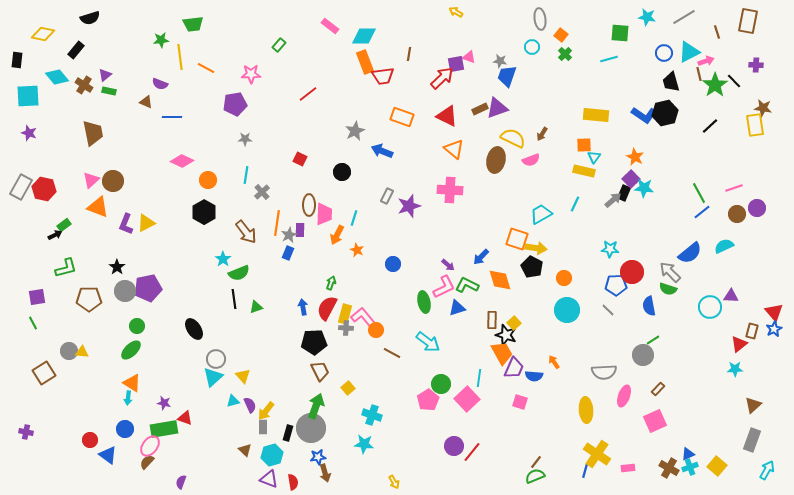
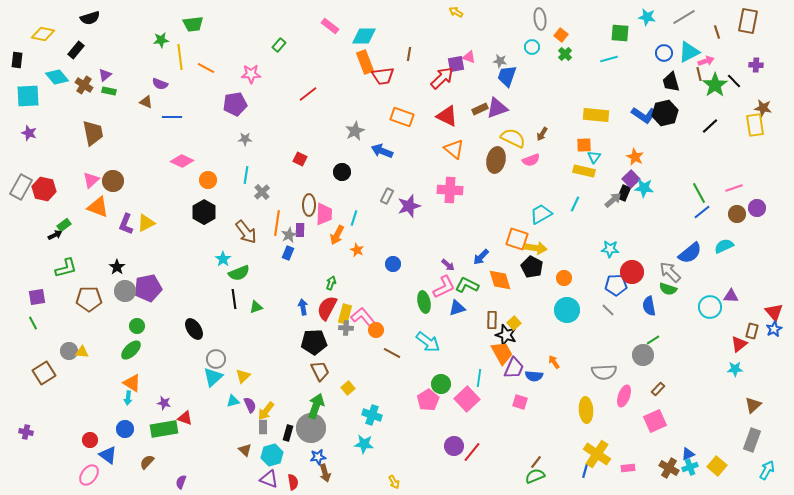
yellow triangle at (243, 376): rotated 28 degrees clockwise
pink ellipse at (150, 446): moved 61 px left, 29 px down
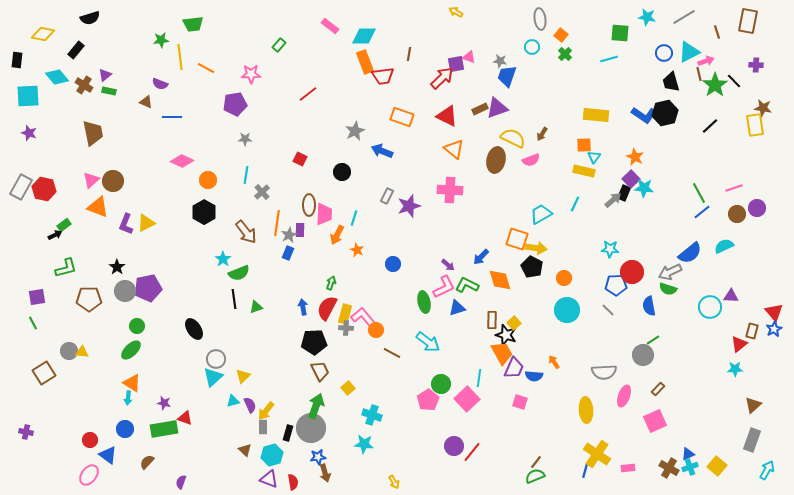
gray arrow at (670, 272): rotated 70 degrees counterclockwise
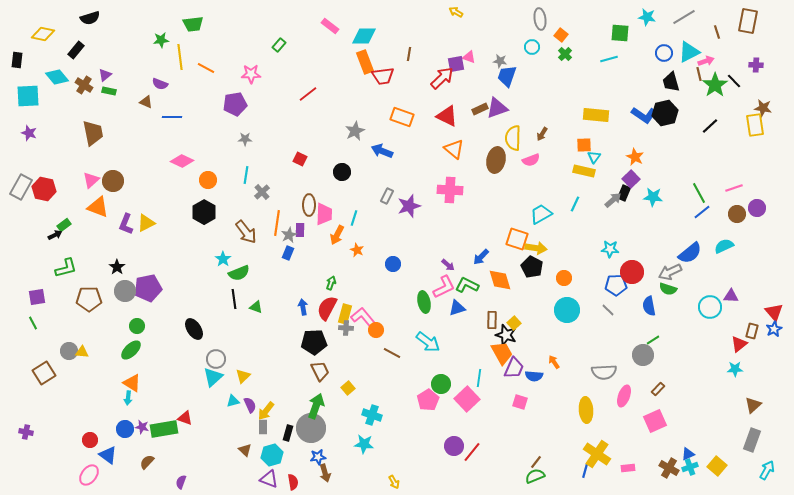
yellow semicircle at (513, 138): rotated 115 degrees counterclockwise
cyan star at (644, 188): moved 9 px right, 9 px down
green triangle at (256, 307): rotated 40 degrees clockwise
purple star at (164, 403): moved 22 px left, 24 px down
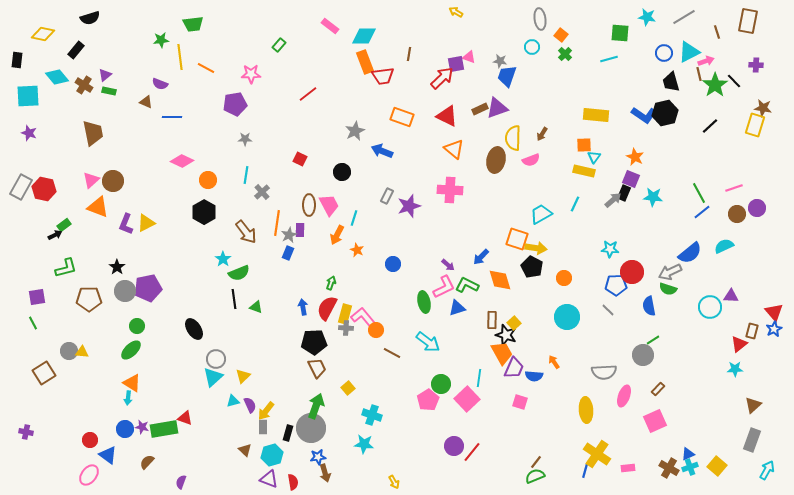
yellow rectangle at (755, 125): rotated 25 degrees clockwise
purple square at (631, 179): rotated 24 degrees counterclockwise
pink trapezoid at (324, 214): moved 5 px right, 9 px up; rotated 30 degrees counterclockwise
cyan circle at (567, 310): moved 7 px down
brown trapezoid at (320, 371): moved 3 px left, 3 px up
